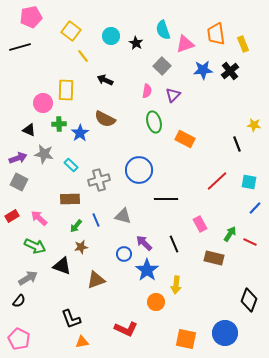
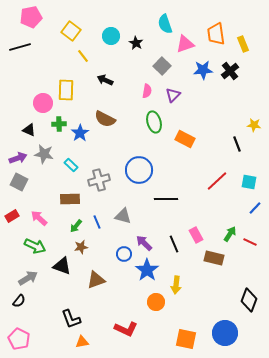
cyan semicircle at (163, 30): moved 2 px right, 6 px up
blue line at (96, 220): moved 1 px right, 2 px down
pink rectangle at (200, 224): moved 4 px left, 11 px down
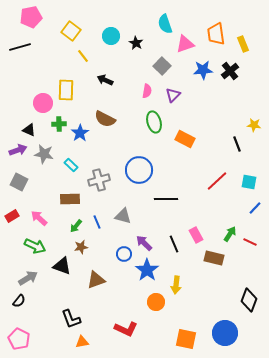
purple arrow at (18, 158): moved 8 px up
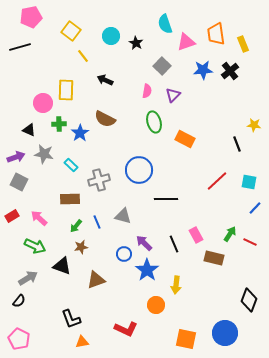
pink triangle at (185, 44): moved 1 px right, 2 px up
purple arrow at (18, 150): moved 2 px left, 7 px down
orange circle at (156, 302): moved 3 px down
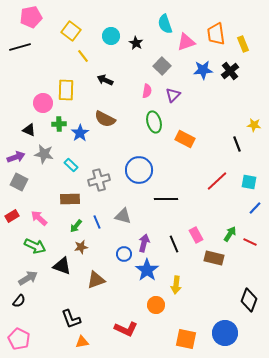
purple arrow at (144, 243): rotated 60 degrees clockwise
